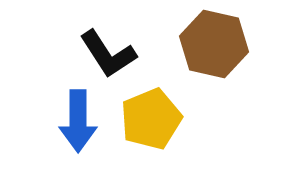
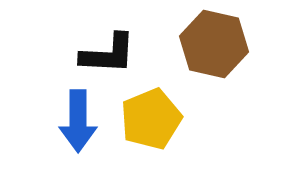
black L-shape: rotated 54 degrees counterclockwise
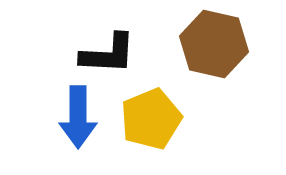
blue arrow: moved 4 px up
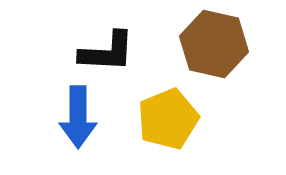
black L-shape: moved 1 px left, 2 px up
yellow pentagon: moved 17 px right
